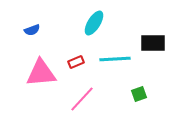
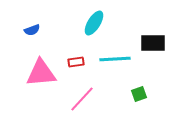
red rectangle: rotated 14 degrees clockwise
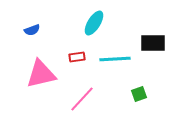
red rectangle: moved 1 px right, 5 px up
pink triangle: moved 1 px down; rotated 8 degrees counterclockwise
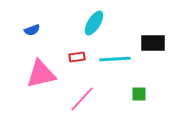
green square: rotated 21 degrees clockwise
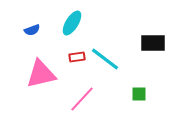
cyan ellipse: moved 22 px left
cyan line: moved 10 px left; rotated 40 degrees clockwise
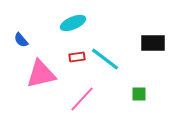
cyan ellipse: moved 1 px right; rotated 35 degrees clockwise
blue semicircle: moved 11 px left, 10 px down; rotated 70 degrees clockwise
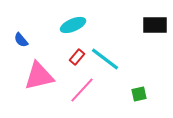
cyan ellipse: moved 2 px down
black rectangle: moved 2 px right, 18 px up
red rectangle: rotated 42 degrees counterclockwise
pink triangle: moved 2 px left, 2 px down
green square: rotated 14 degrees counterclockwise
pink line: moved 9 px up
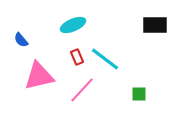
red rectangle: rotated 63 degrees counterclockwise
green square: rotated 14 degrees clockwise
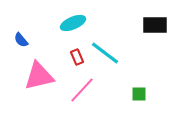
cyan ellipse: moved 2 px up
cyan line: moved 6 px up
